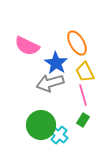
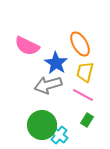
orange ellipse: moved 3 px right, 1 px down
yellow trapezoid: rotated 40 degrees clockwise
gray arrow: moved 2 px left, 2 px down
pink line: rotated 45 degrees counterclockwise
green rectangle: moved 4 px right
green circle: moved 1 px right
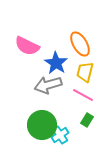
cyan cross: moved 1 px right; rotated 18 degrees clockwise
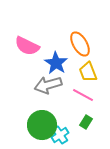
yellow trapezoid: moved 3 px right; rotated 35 degrees counterclockwise
green rectangle: moved 1 px left, 2 px down
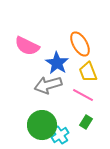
blue star: moved 1 px right
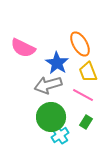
pink semicircle: moved 4 px left, 2 px down
green circle: moved 9 px right, 8 px up
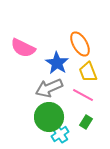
gray arrow: moved 1 px right, 3 px down; rotated 8 degrees counterclockwise
green circle: moved 2 px left
cyan cross: moved 1 px up
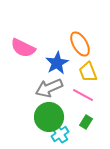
blue star: rotated 10 degrees clockwise
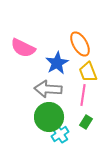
gray arrow: moved 1 px left, 1 px down; rotated 28 degrees clockwise
pink line: rotated 70 degrees clockwise
